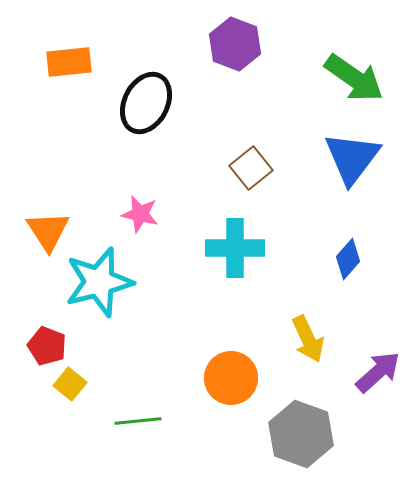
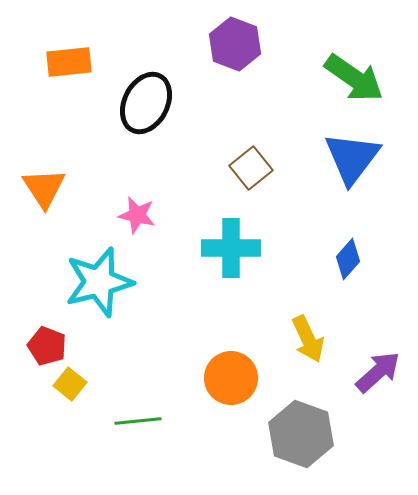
pink star: moved 3 px left, 1 px down
orange triangle: moved 4 px left, 43 px up
cyan cross: moved 4 px left
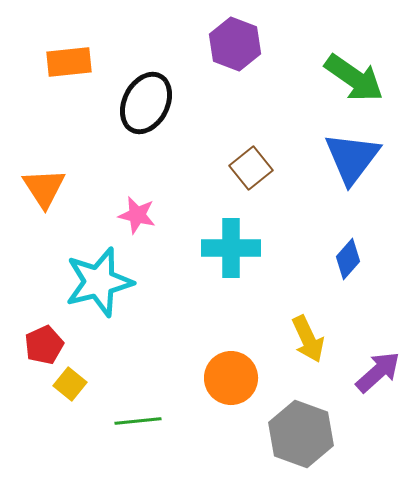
red pentagon: moved 3 px left, 1 px up; rotated 27 degrees clockwise
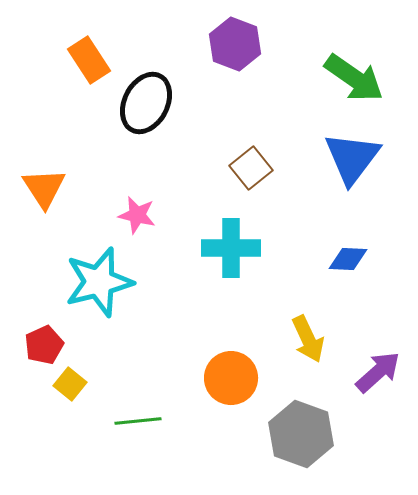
orange rectangle: moved 20 px right, 2 px up; rotated 63 degrees clockwise
blue diamond: rotated 51 degrees clockwise
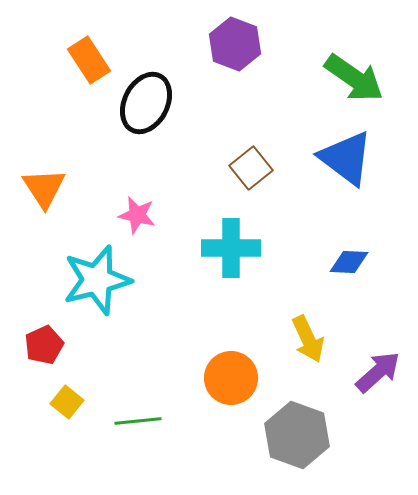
blue triangle: moved 6 px left; rotated 30 degrees counterclockwise
blue diamond: moved 1 px right, 3 px down
cyan star: moved 2 px left, 2 px up
yellow square: moved 3 px left, 18 px down
gray hexagon: moved 4 px left, 1 px down
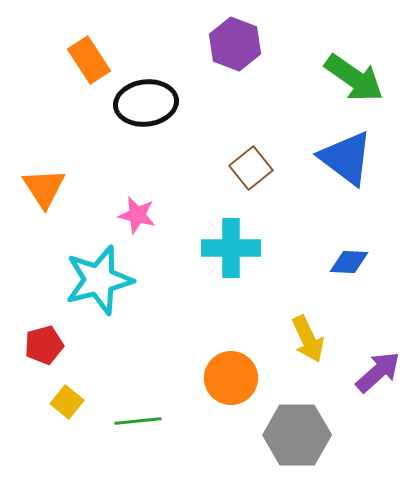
black ellipse: rotated 56 degrees clockwise
cyan star: moved 2 px right
red pentagon: rotated 9 degrees clockwise
gray hexagon: rotated 20 degrees counterclockwise
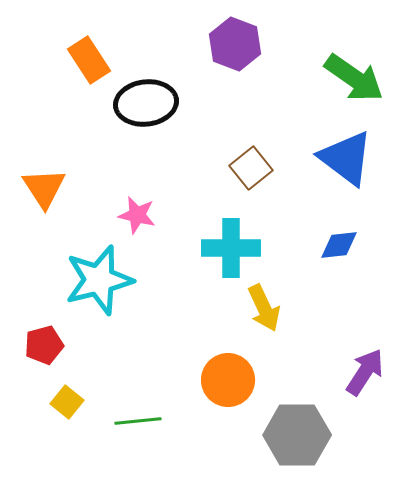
blue diamond: moved 10 px left, 17 px up; rotated 9 degrees counterclockwise
yellow arrow: moved 44 px left, 31 px up
purple arrow: moved 13 px left; rotated 15 degrees counterclockwise
orange circle: moved 3 px left, 2 px down
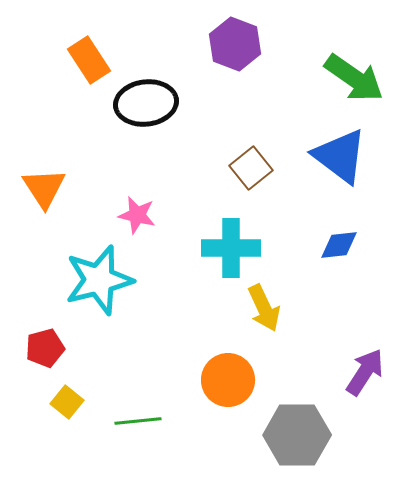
blue triangle: moved 6 px left, 2 px up
red pentagon: moved 1 px right, 3 px down
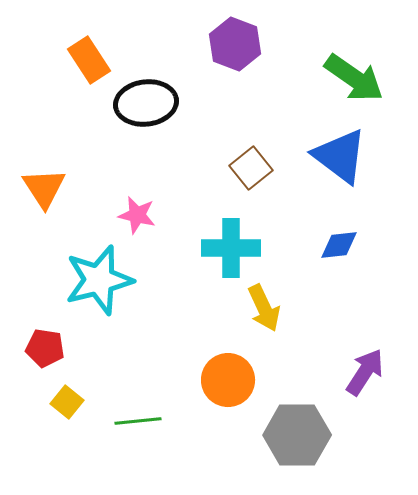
red pentagon: rotated 24 degrees clockwise
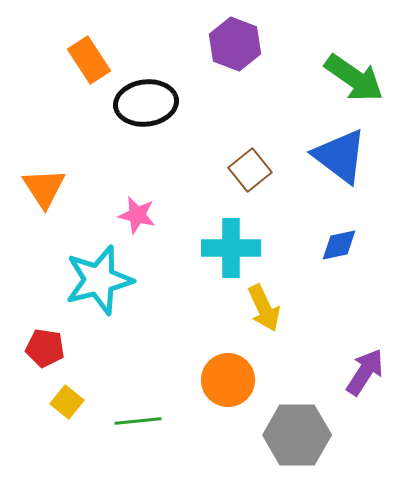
brown square: moved 1 px left, 2 px down
blue diamond: rotated 6 degrees counterclockwise
